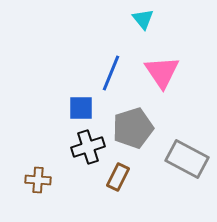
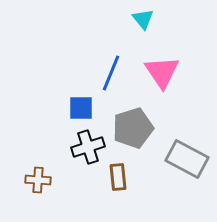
brown rectangle: rotated 32 degrees counterclockwise
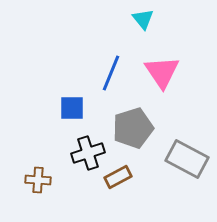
blue square: moved 9 px left
black cross: moved 6 px down
brown rectangle: rotated 68 degrees clockwise
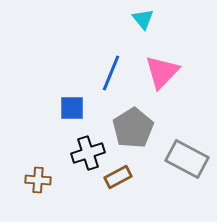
pink triangle: rotated 18 degrees clockwise
gray pentagon: rotated 15 degrees counterclockwise
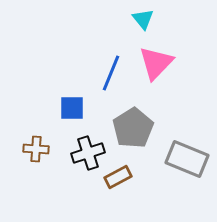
pink triangle: moved 6 px left, 9 px up
gray rectangle: rotated 6 degrees counterclockwise
brown cross: moved 2 px left, 31 px up
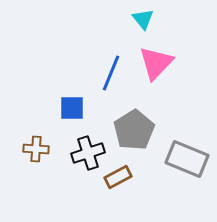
gray pentagon: moved 1 px right, 2 px down
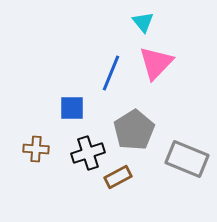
cyan triangle: moved 3 px down
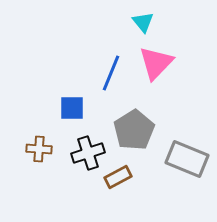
brown cross: moved 3 px right
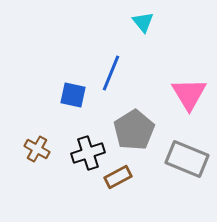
pink triangle: moved 33 px right, 31 px down; rotated 15 degrees counterclockwise
blue square: moved 1 px right, 13 px up; rotated 12 degrees clockwise
brown cross: moved 2 px left; rotated 25 degrees clockwise
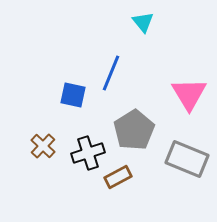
brown cross: moved 6 px right, 3 px up; rotated 15 degrees clockwise
